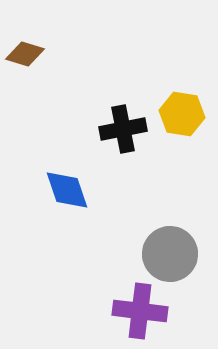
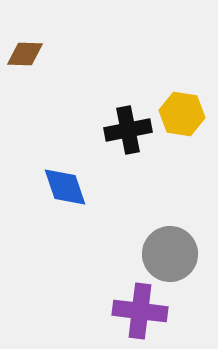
brown diamond: rotated 15 degrees counterclockwise
black cross: moved 5 px right, 1 px down
blue diamond: moved 2 px left, 3 px up
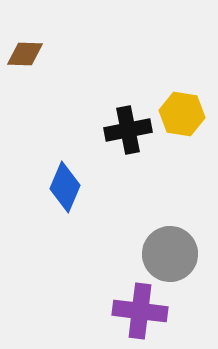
blue diamond: rotated 42 degrees clockwise
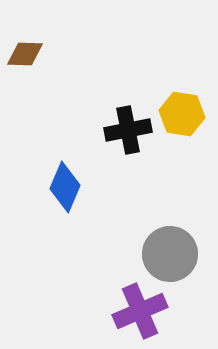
purple cross: rotated 30 degrees counterclockwise
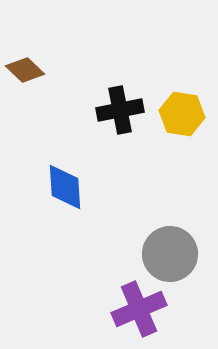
brown diamond: moved 16 px down; rotated 42 degrees clockwise
black cross: moved 8 px left, 20 px up
blue diamond: rotated 27 degrees counterclockwise
purple cross: moved 1 px left, 2 px up
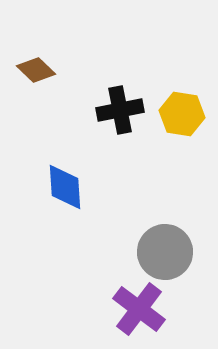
brown diamond: moved 11 px right
gray circle: moved 5 px left, 2 px up
purple cross: rotated 30 degrees counterclockwise
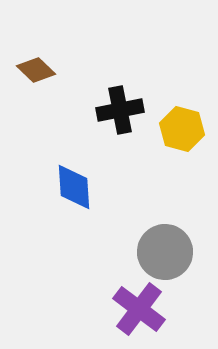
yellow hexagon: moved 15 px down; rotated 6 degrees clockwise
blue diamond: moved 9 px right
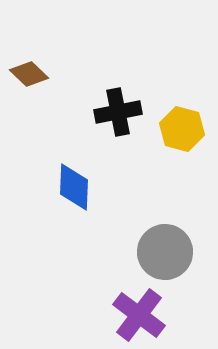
brown diamond: moved 7 px left, 4 px down
black cross: moved 2 px left, 2 px down
blue diamond: rotated 6 degrees clockwise
purple cross: moved 6 px down
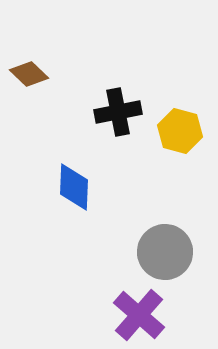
yellow hexagon: moved 2 px left, 2 px down
purple cross: rotated 4 degrees clockwise
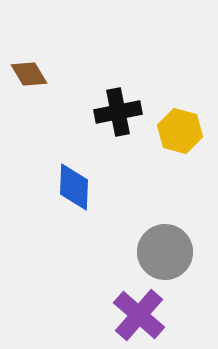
brown diamond: rotated 15 degrees clockwise
